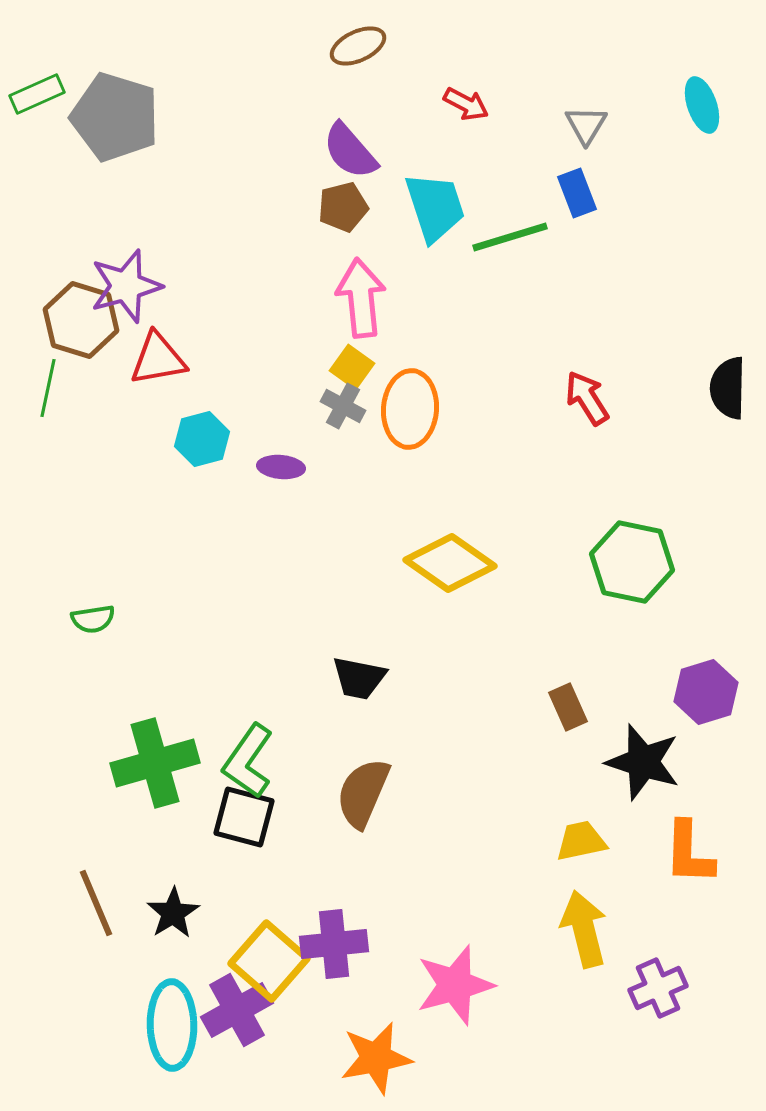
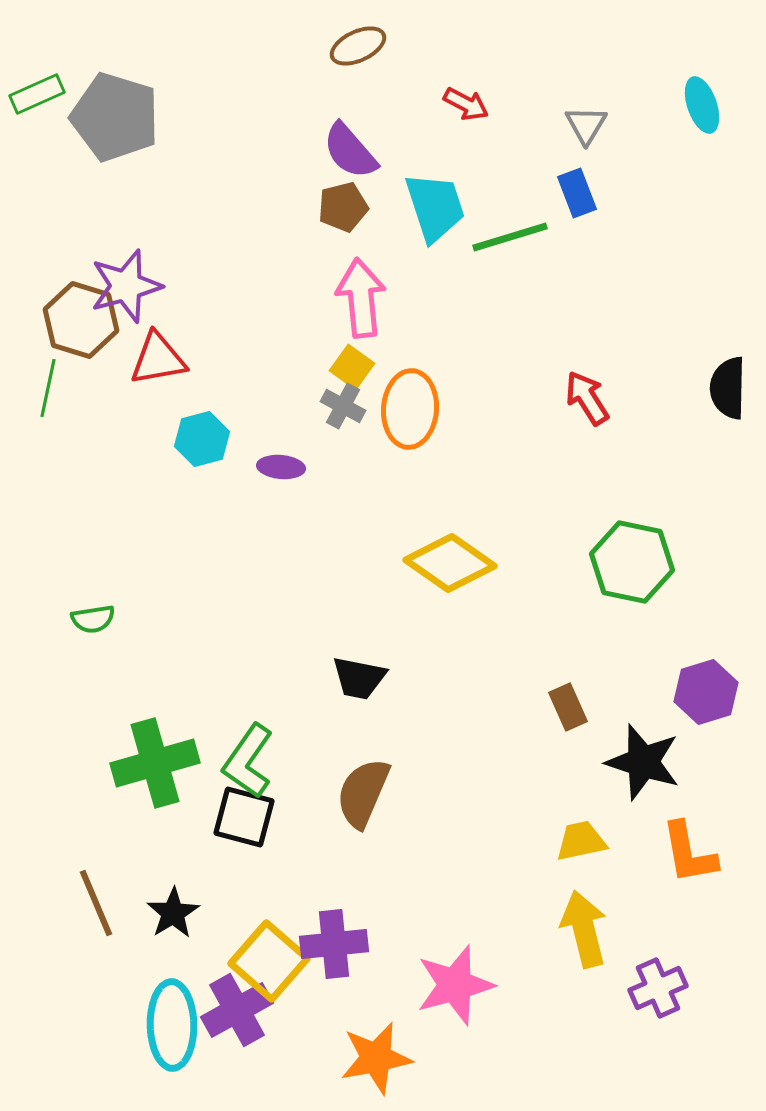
orange L-shape at (689, 853): rotated 12 degrees counterclockwise
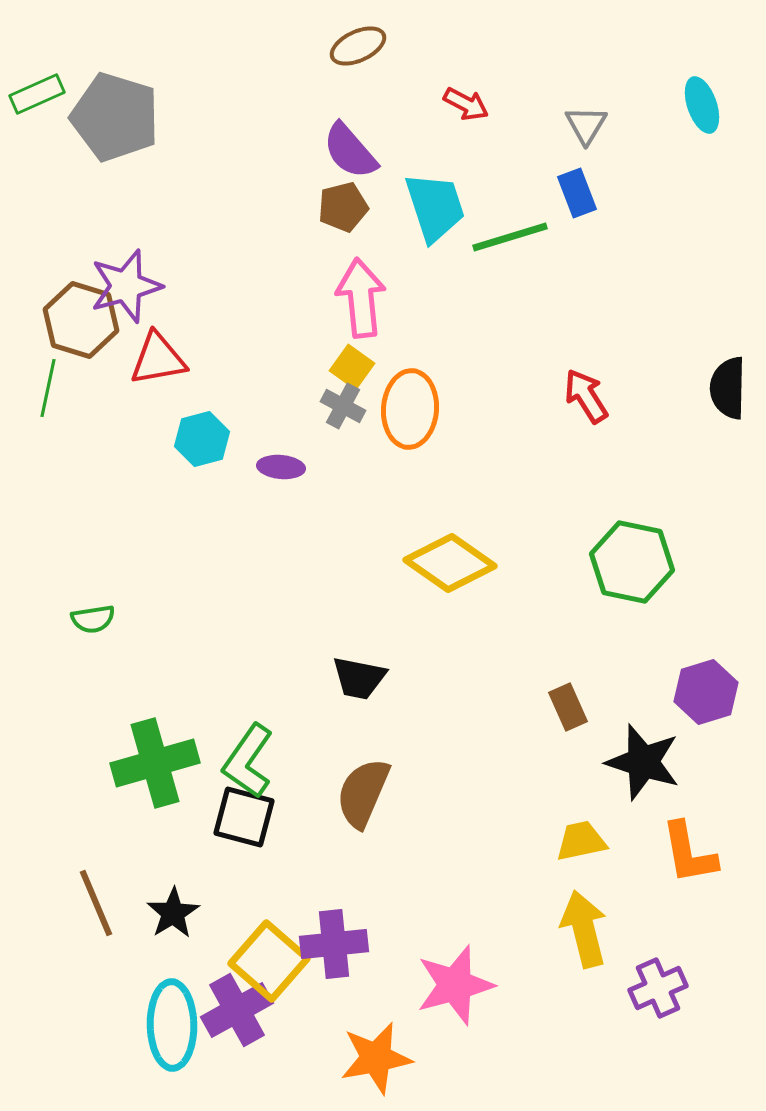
red arrow at (587, 398): moved 1 px left, 2 px up
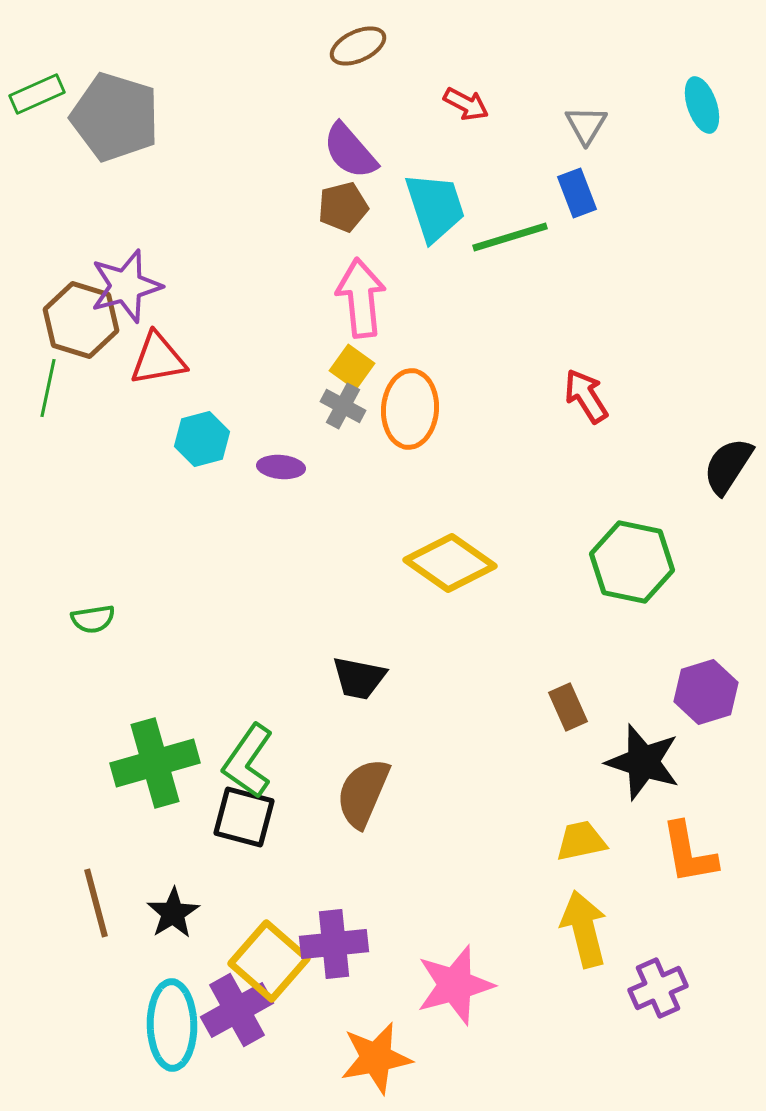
black semicircle at (728, 388): moved 78 px down; rotated 32 degrees clockwise
brown line at (96, 903): rotated 8 degrees clockwise
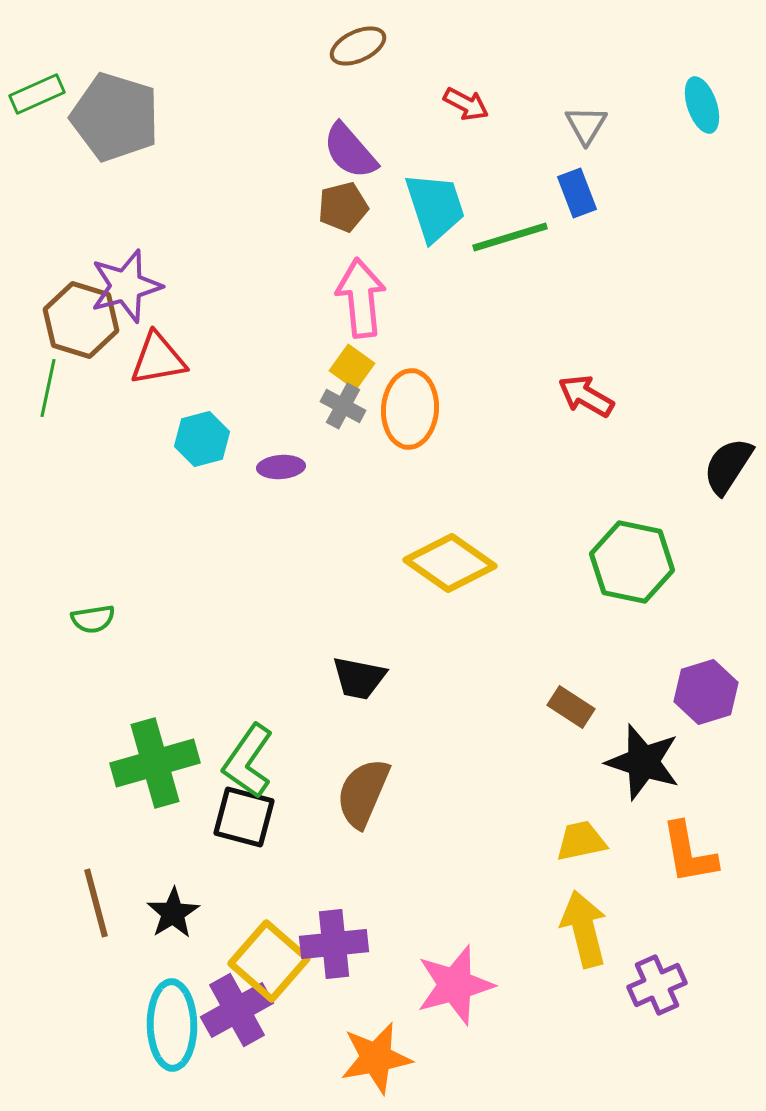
red arrow at (586, 396): rotated 28 degrees counterclockwise
purple ellipse at (281, 467): rotated 9 degrees counterclockwise
brown rectangle at (568, 707): moved 3 px right; rotated 33 degrees counterclockwise
purple cross at (658, 988): moved 1 px left, 3 px up
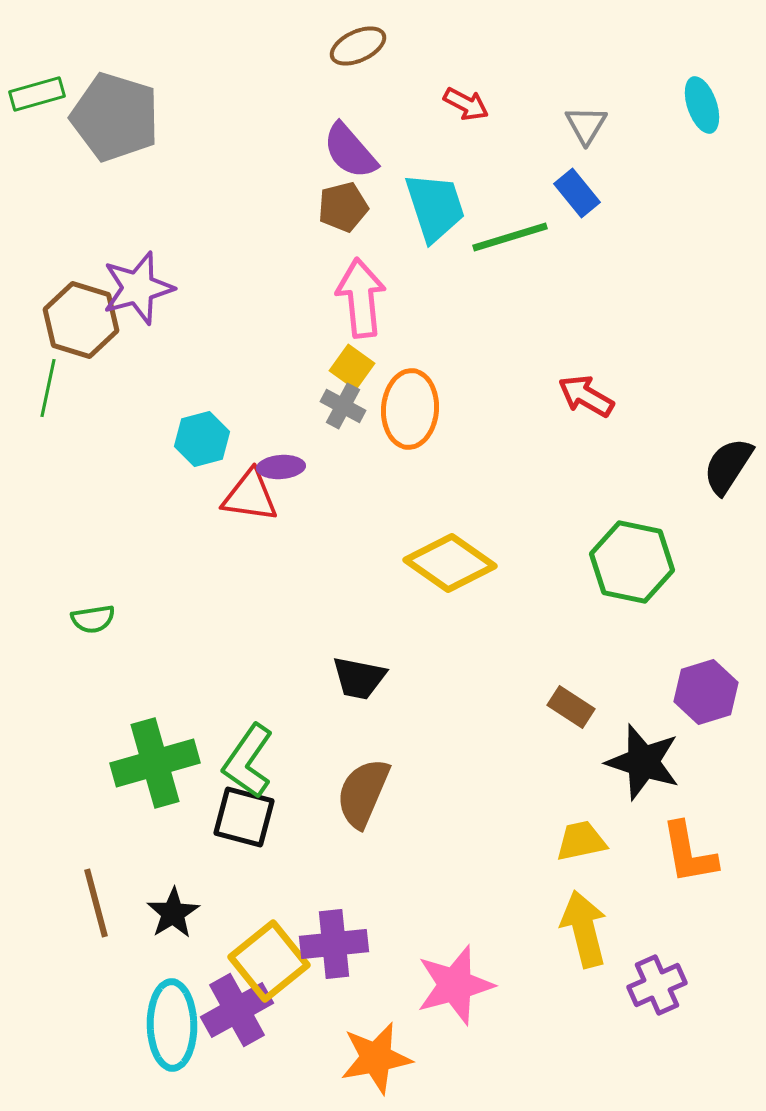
green rectangle at (37, 94): rotated 8 degrees clockwise
blue rectangle at (577, 193): rotated 18 degrees counterclockwise
purple star at (126, 286): moved 12 px right, 2 px down
red triangle at (158, 359): moved 92 px right, 137 px down; rotated 18 degrees clockwise
yellow square at (269, 961): rotated 10 degrees clockwise
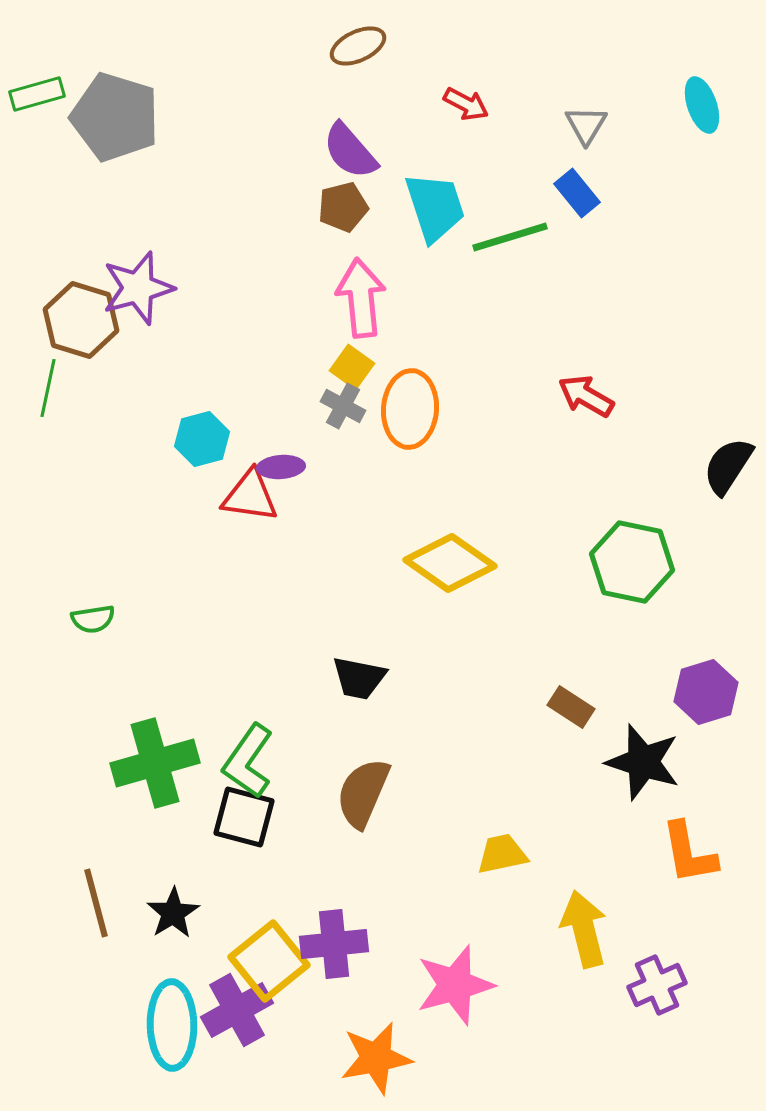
yellow trapezoid at (581, 841): moved 79 px left, 13 px down
